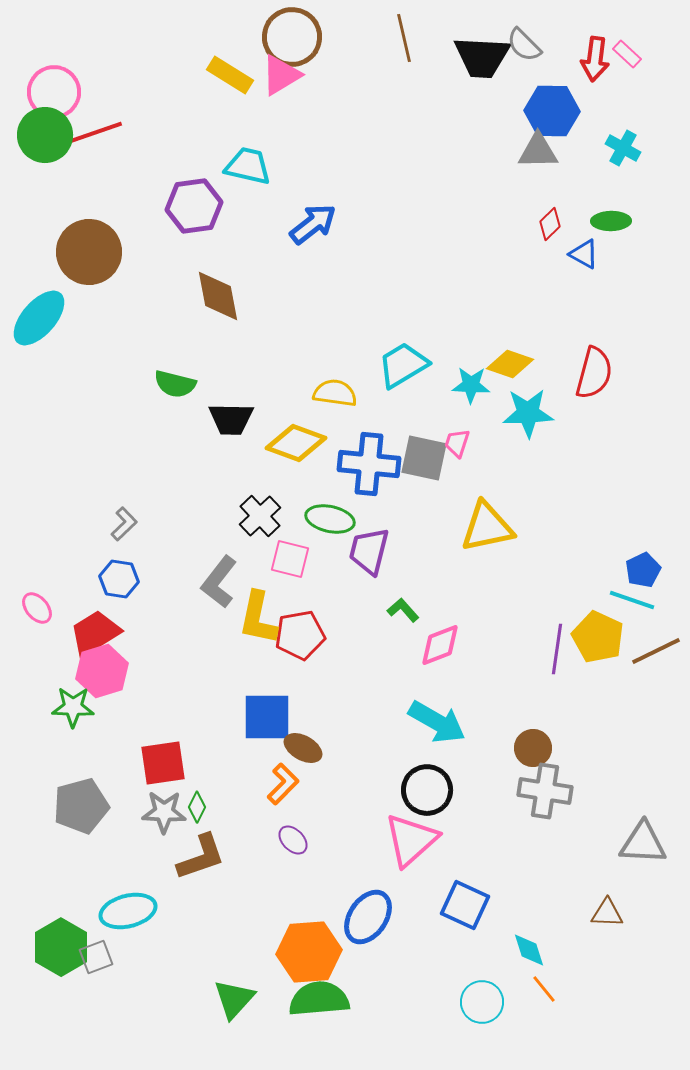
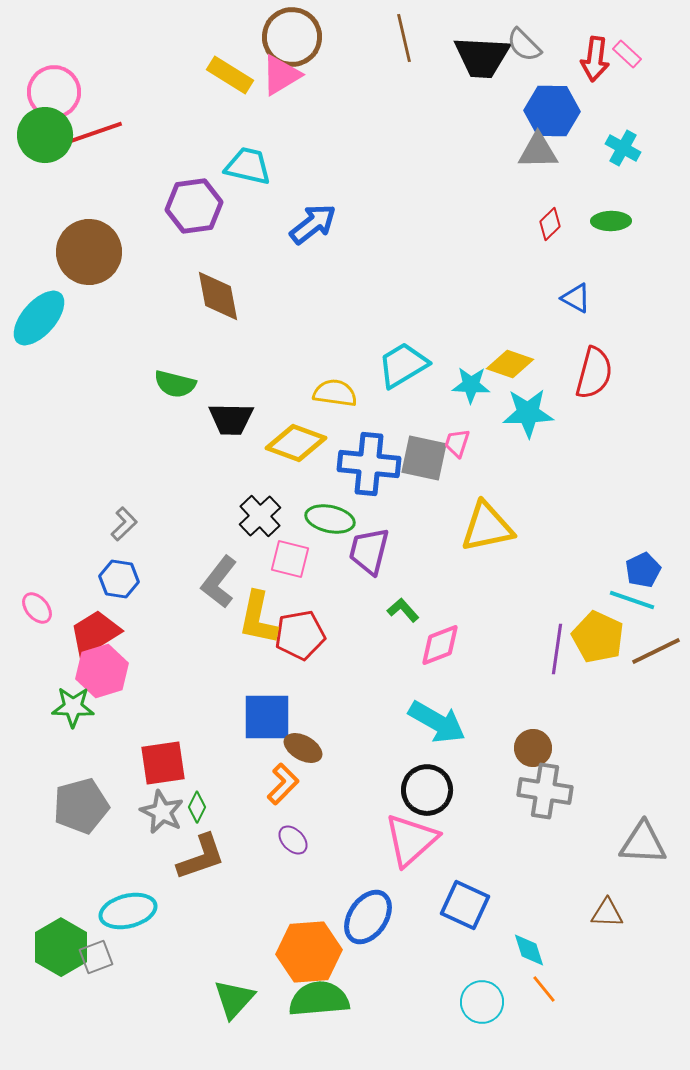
blue triangle at (584, 254): moved 8 px left, 44 px down
gray star at (164, 812): moved 2 px left; rotated 24 degrees clockwise
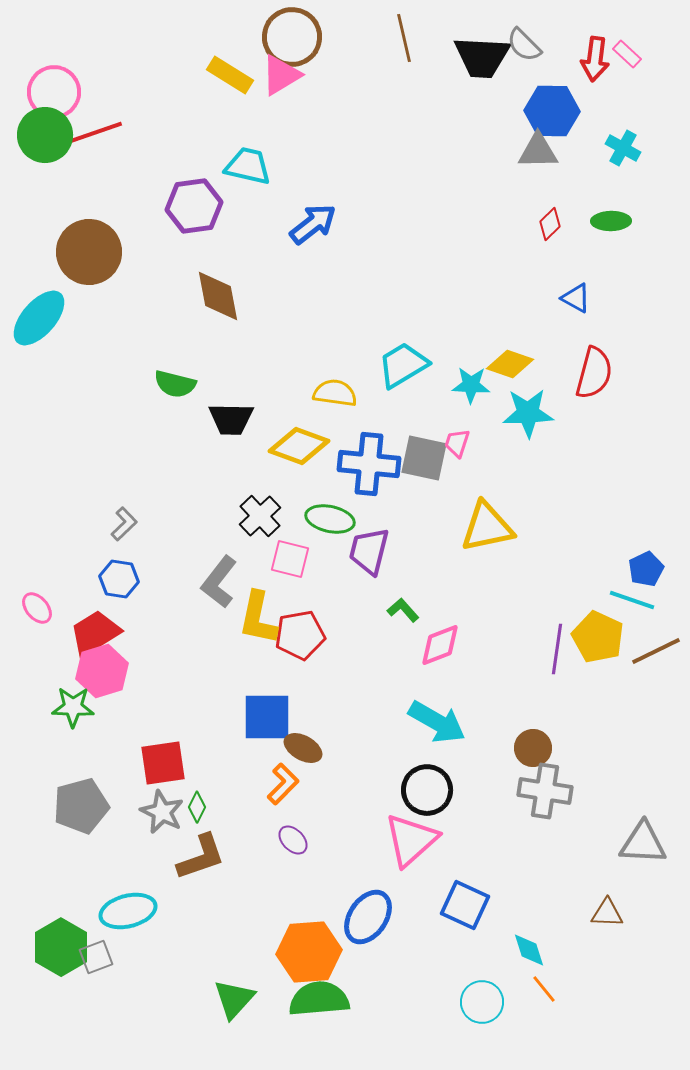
yellow diamond at (296, 443): moved 3 px right, 3 px down
blue pentagon at (643, 570): moved 3 px right, 1 px up
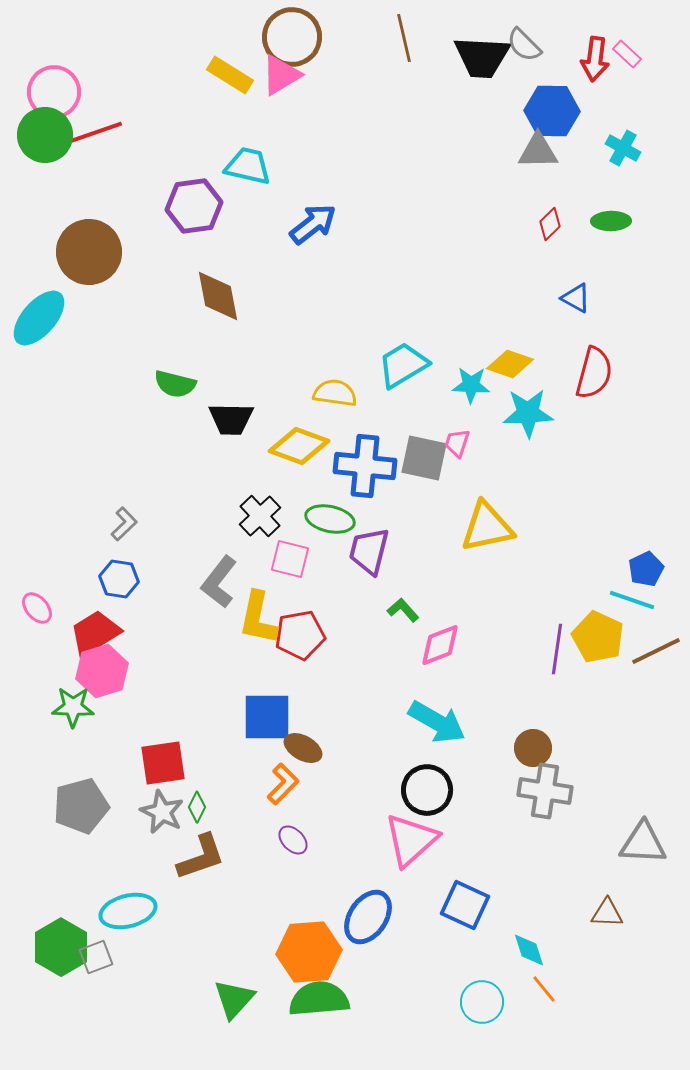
blue cross at (369, 464): moved 4 px left, 2 px down
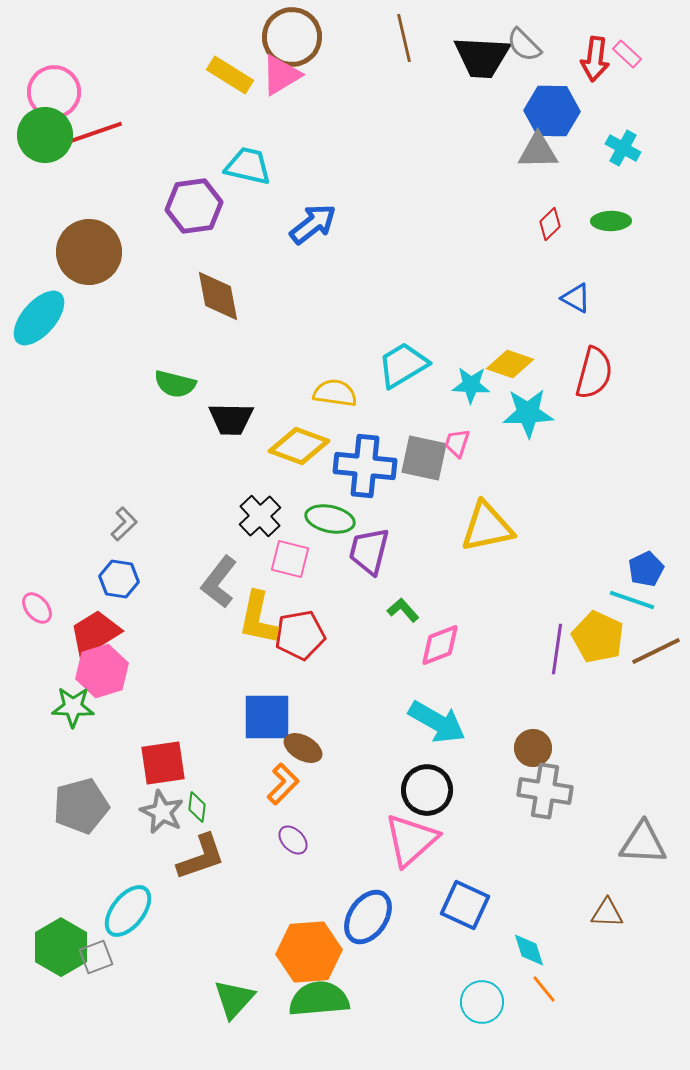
green diamond at (197, 807): rotated 20 degrees counterclockwise
cyan ellipse at (128, 911): rotated 38 degrees counterclockwise
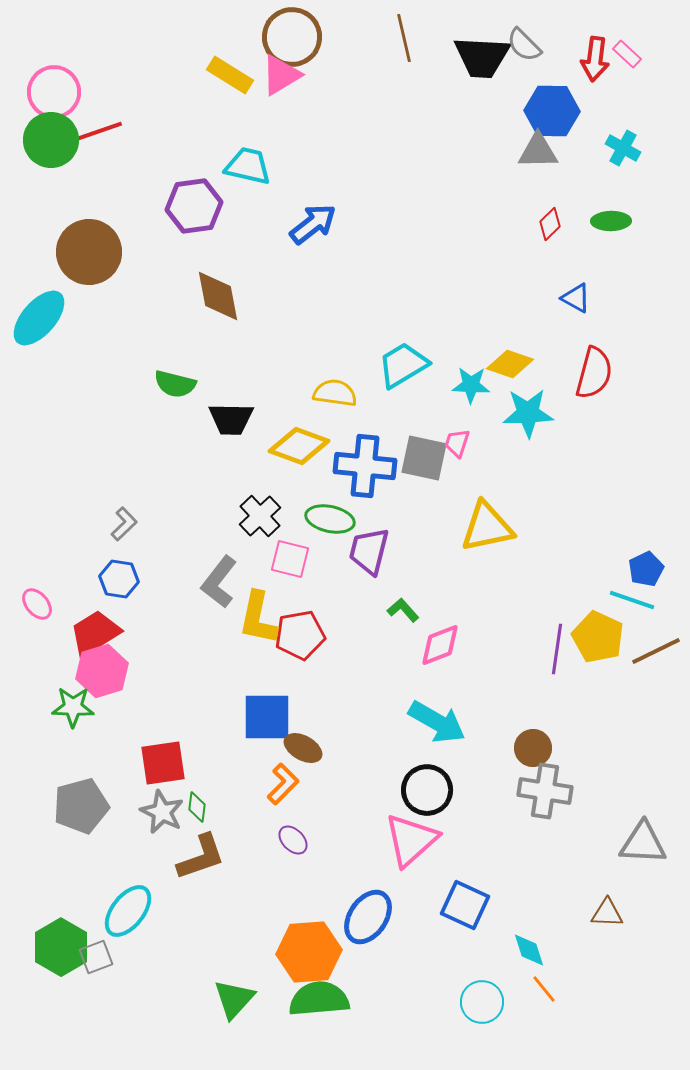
green circle at (45, 135): moved 6 px right, 5 px down
pink ellipse at (37, 608): moved 4 px up
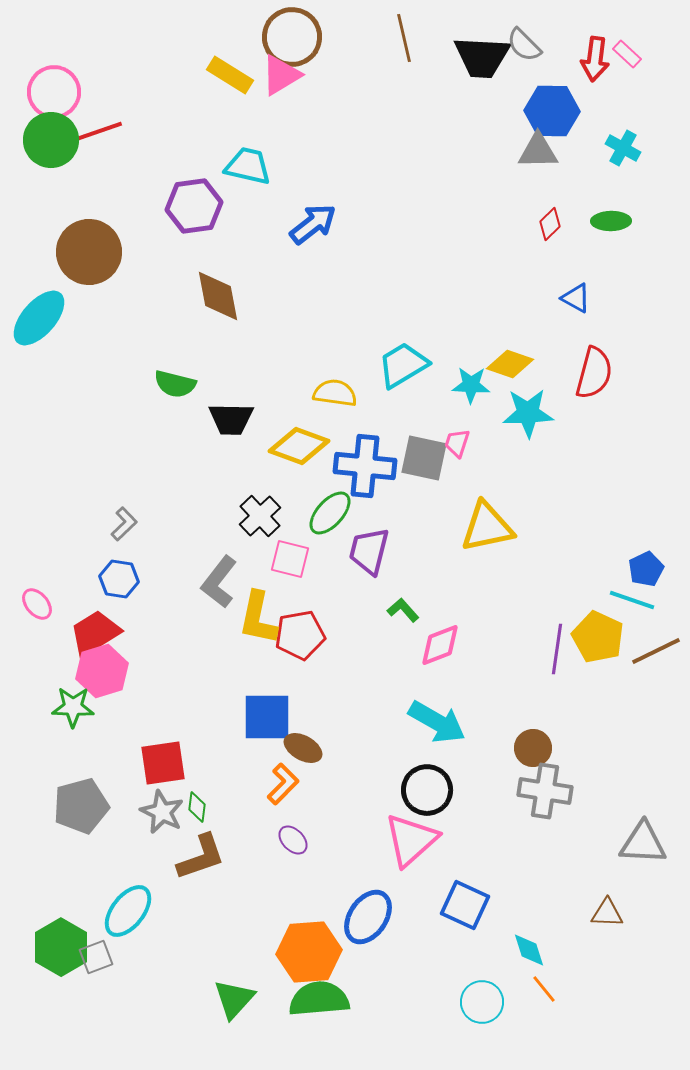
green ellipse at (330, 519): moved 6 px up; rotated 60 degrees counterclockwise
